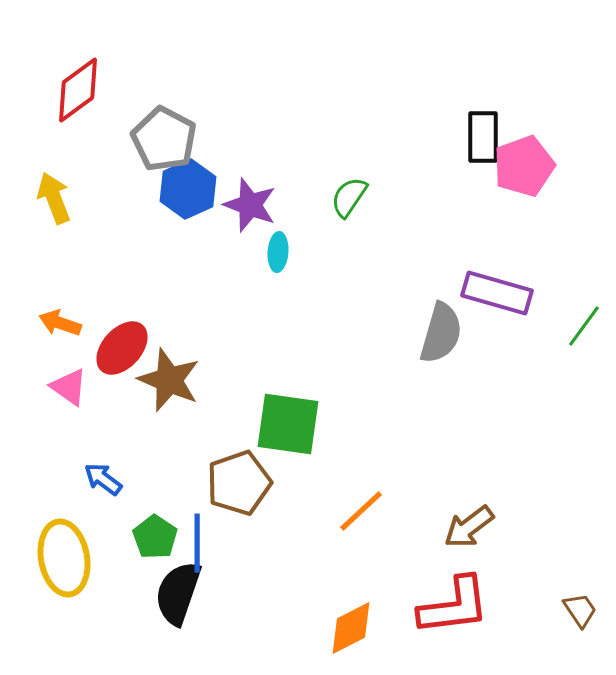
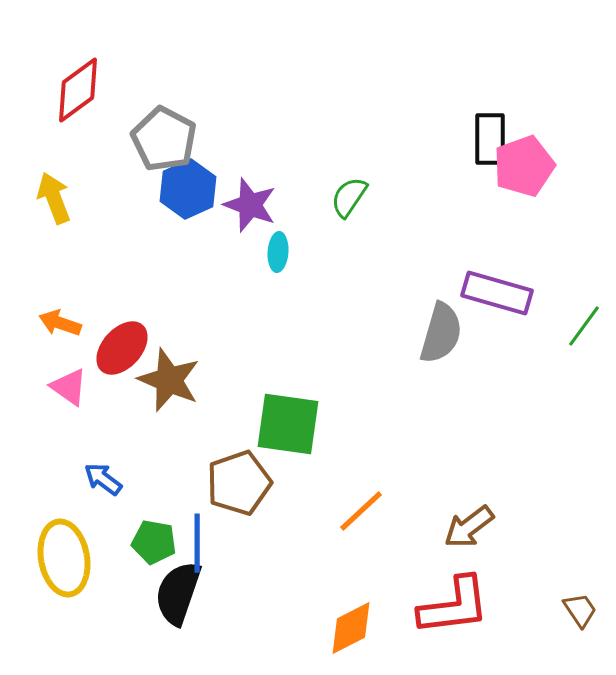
black rectangle: moved 7 px right, 2 px down
green pentagon: moved 1 px left, 5 px down; rotated 24 degrees counterclockwise
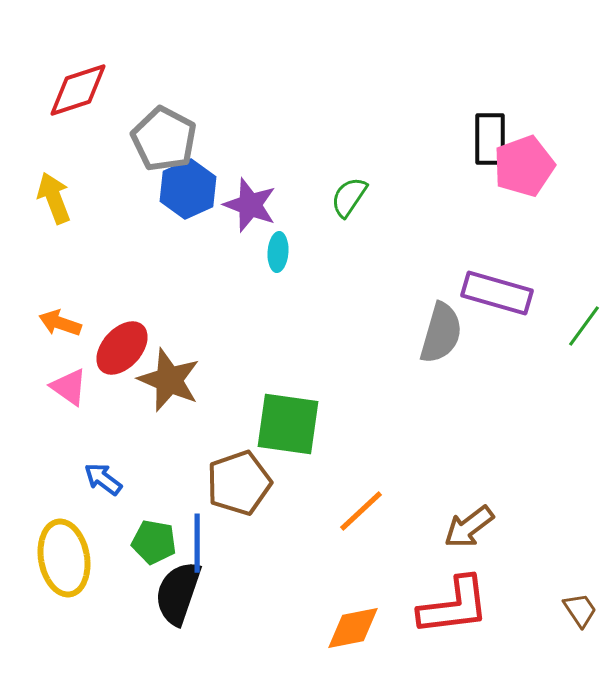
red diamond: rotated 18 degrees clockwise
orange diamond: moved 2 px right; rotated 16 degrees clockwise
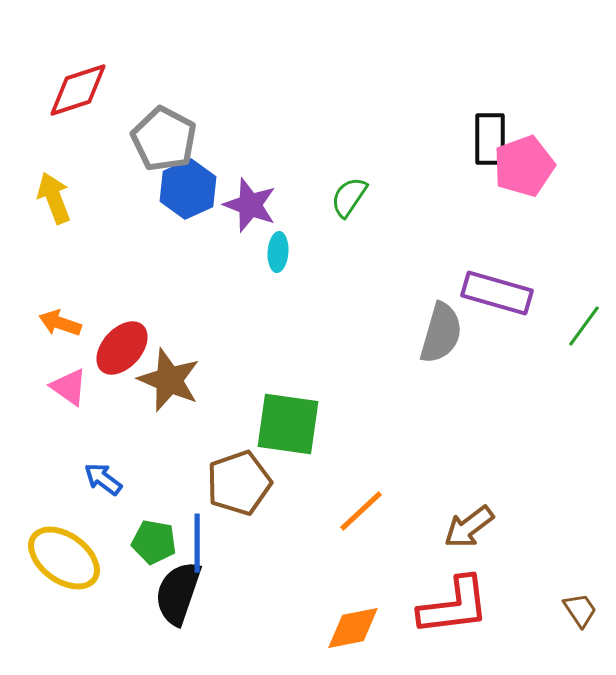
yellow ellipse: rotated 44 degrees counterclockwise
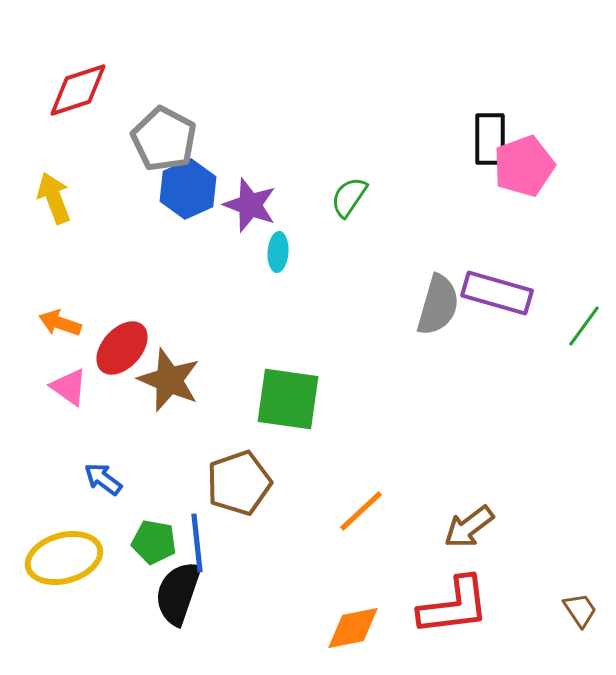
gray semicircle: moved 3 px left, 28 px up
green square: moved 25 px up
blue line: rotated 6 degrees counterclockwise
yellow ellipse: rotated 52 degrees counterclockwise
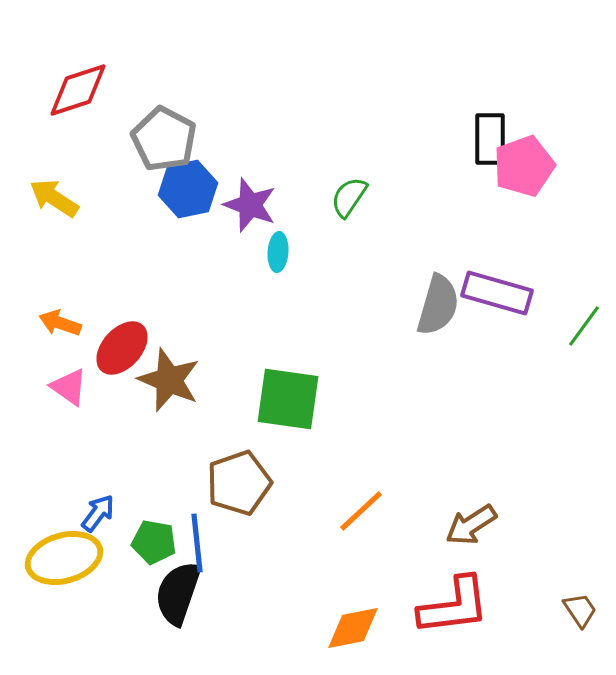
blue hexagon: rotated 12 degrees clockwise
yellow arrow: rotated 36 degrees counterclockwise
blue arrow: moved 5 px left, 34 px down; rotated 90 degrees clockwise
brown arrow: moved 2 px right, 2 px up; rotated 4 degrees clockwise
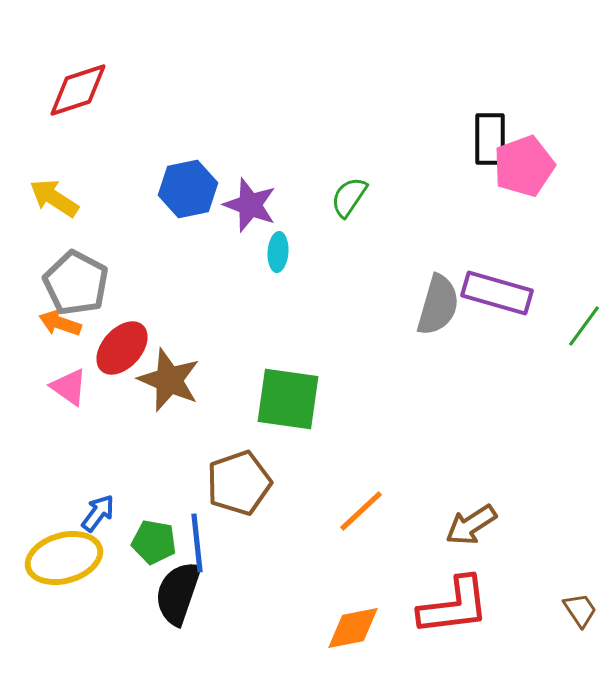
gray pentagon: moved 88 px left, 144 px down
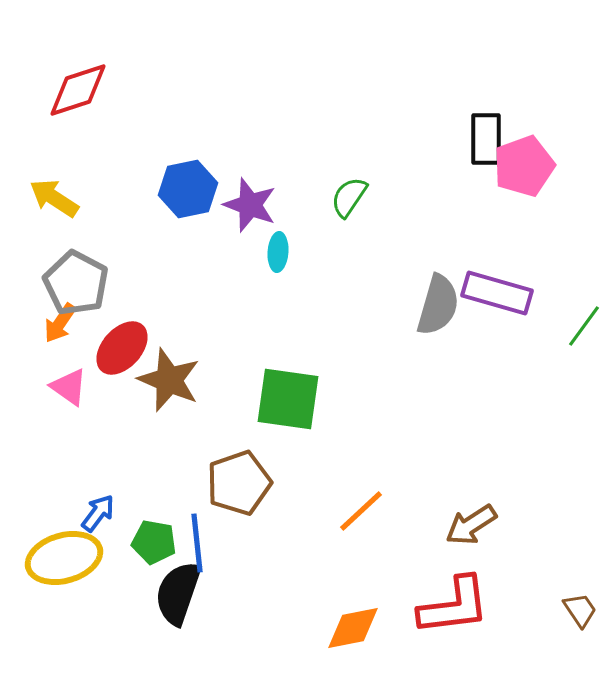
black rectangle: moved 4 px left
orange arrow: rotated 75 degrees counterclockwise
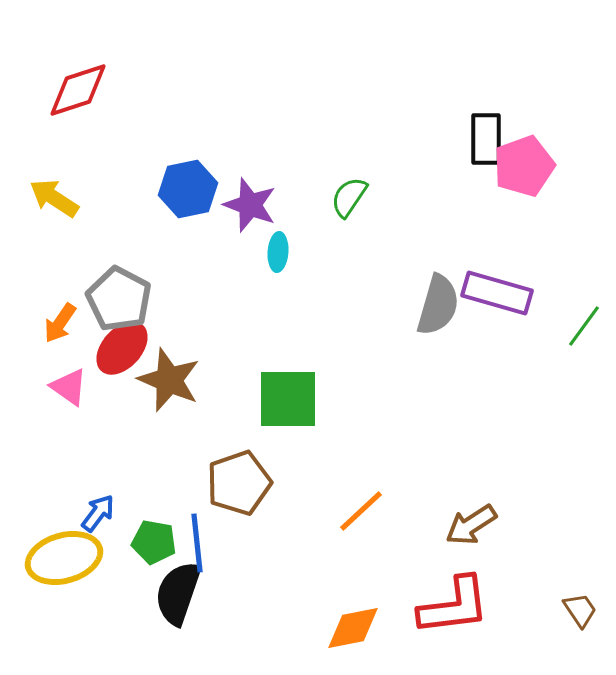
gray pentagon: moved 43 px right, 16 px down
green square: rotated 8 degrees counterclockwise
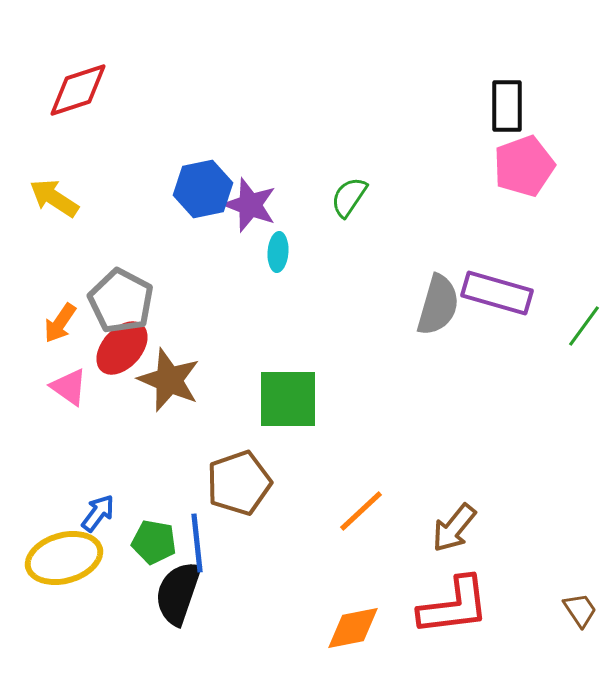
black rectangle: moved 21 px right, 33 px up
blue hexagon: moved 15 px right
gray pentagon: moved 2 px right, 2 px down
brown arrow: moved 17 px left, 3 px down; rotated 18 degrees counterclockwise
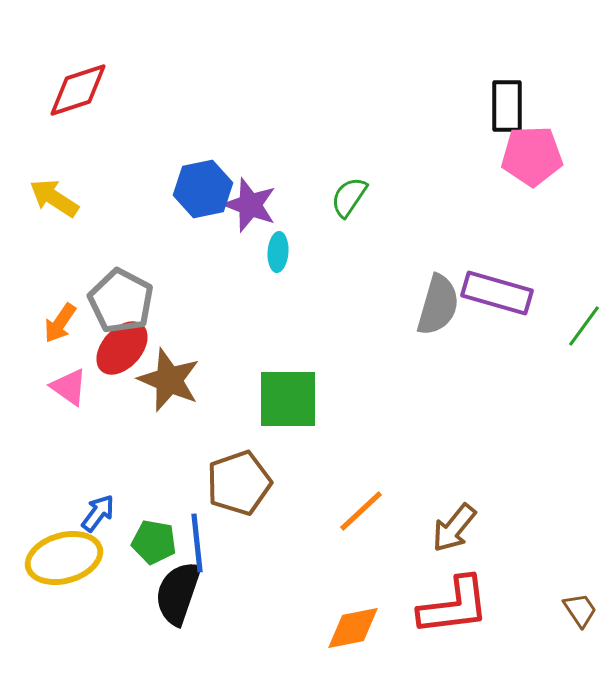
pink pentagon: moved 8 px right, 10 px up; rotated 18 degrees clockwise
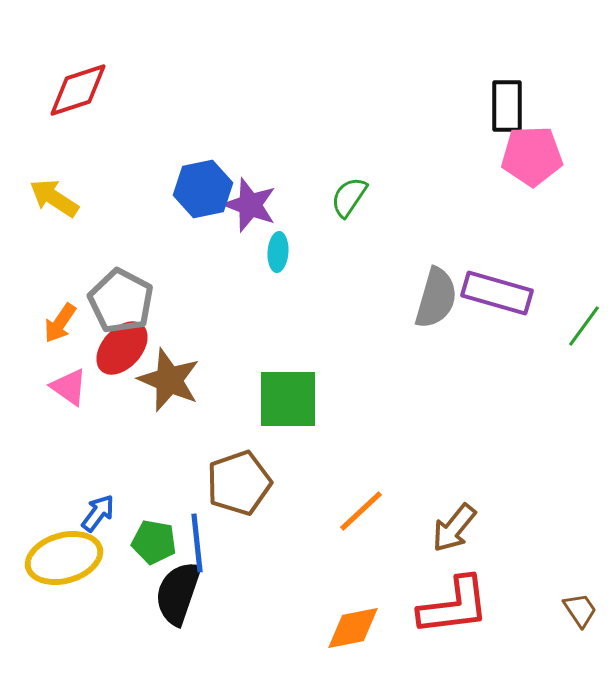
gray semicircle: moved 2 px left, 7 px up
